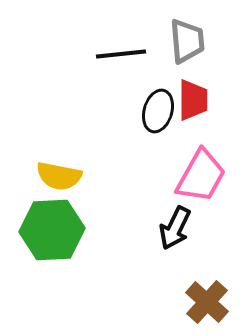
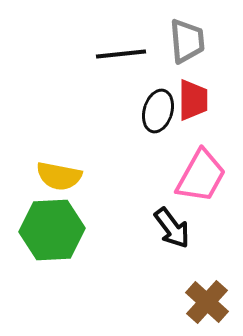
black arrow: moved 3 px left; rotated 63 degrees counterclockwise
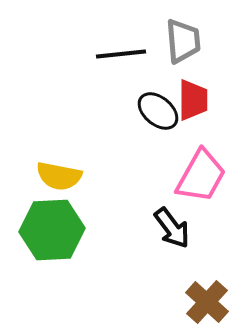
gray trapezoid: moved 4 px left
black ellipse: rotated 66 degrees counterclockwise
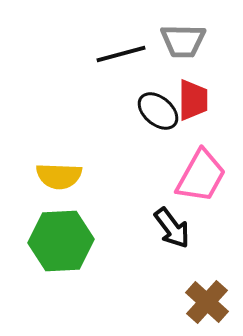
gray trapezoid: rotated 96 degrees clockwise
black line: rotated 9 degrees counterclockwise
yellow semicircle: rotated 9 degrees counterclockwise
green hexagon: moved 9 px right, 11 px down
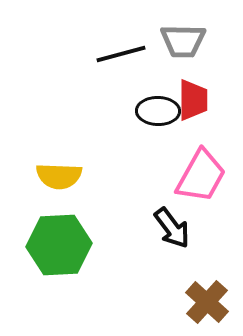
black ellipse: rotated 39 degrees counterclockwise
green hexagon: moved 2 px left, 4 px down
